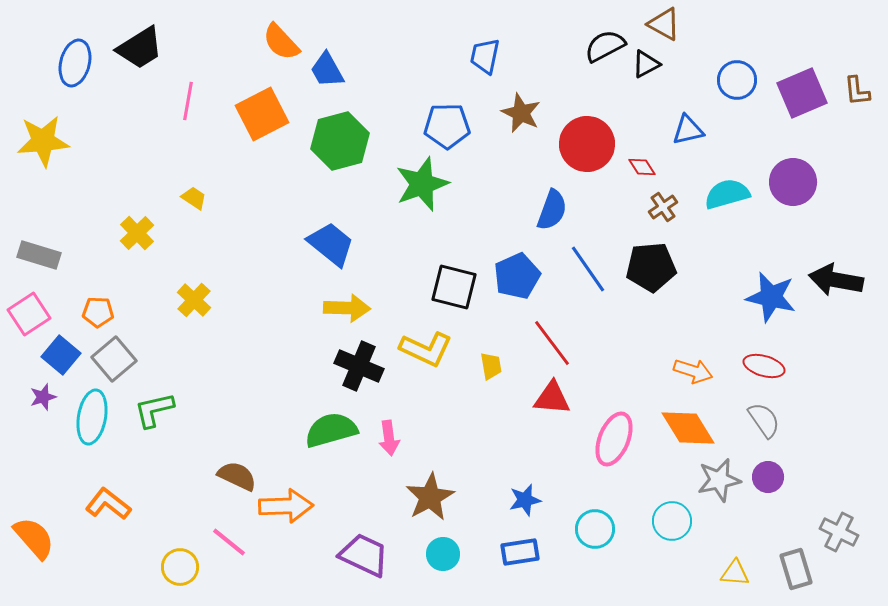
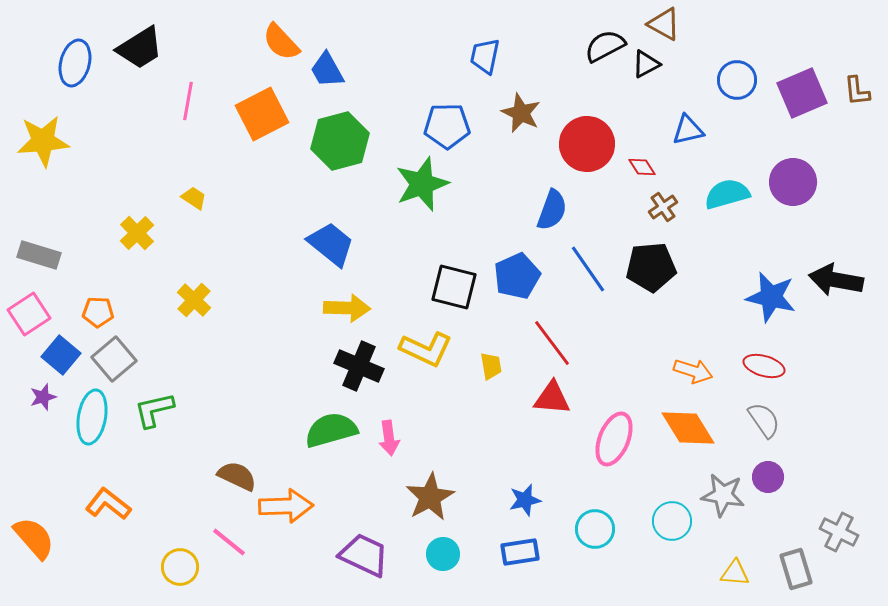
gray star at (719, 480): moved 4 px right, 15 px down; rotated 21 degrees clockwise
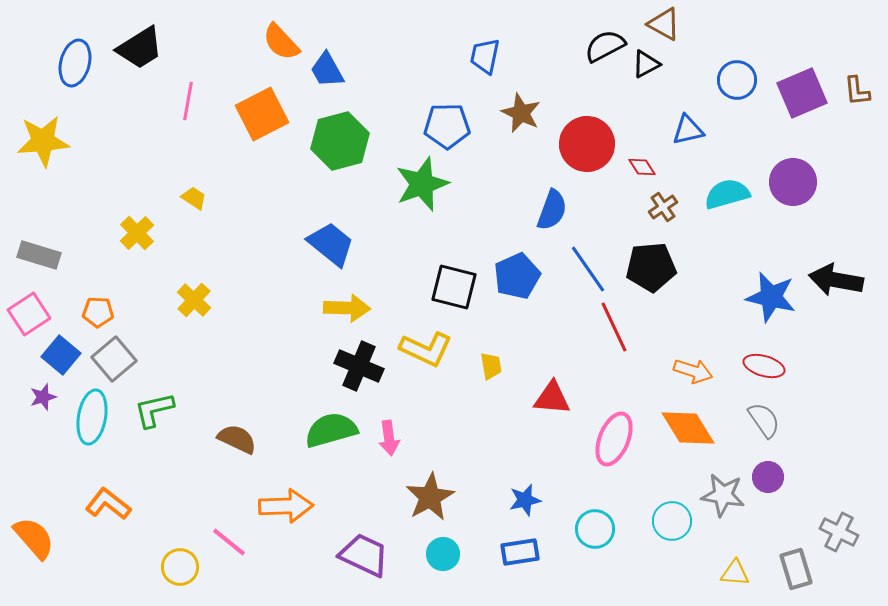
red line at (552, 343): moved 62 px right, 16 px up; rotated 12 degrees clockwise
brown semicircle at (237, 476): moved 37 px up
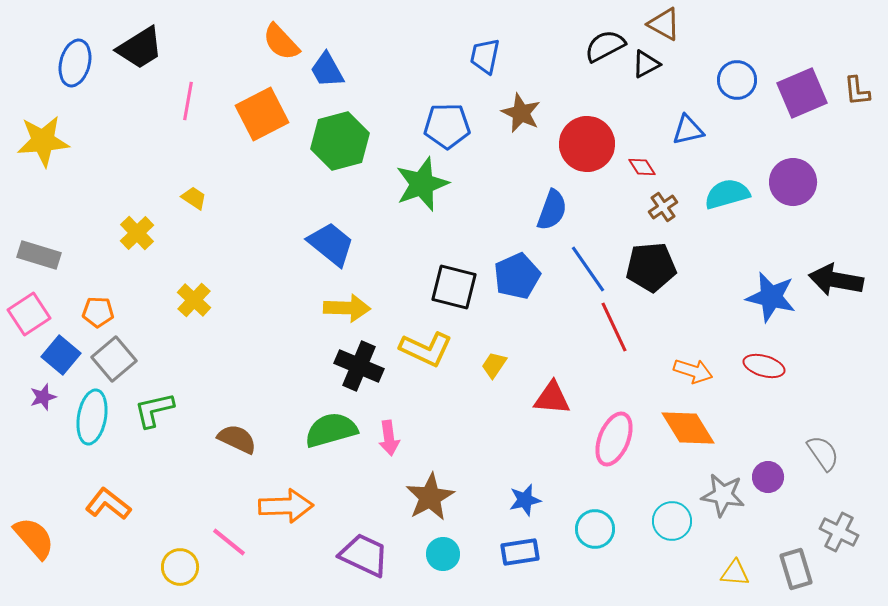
yellow trapezoid at (491, 366): moved 3 px right, 1 px up; rotated 136 degrees counterclockwise
gray semicircle at (764, 420): moved 59 px right, 33 px down
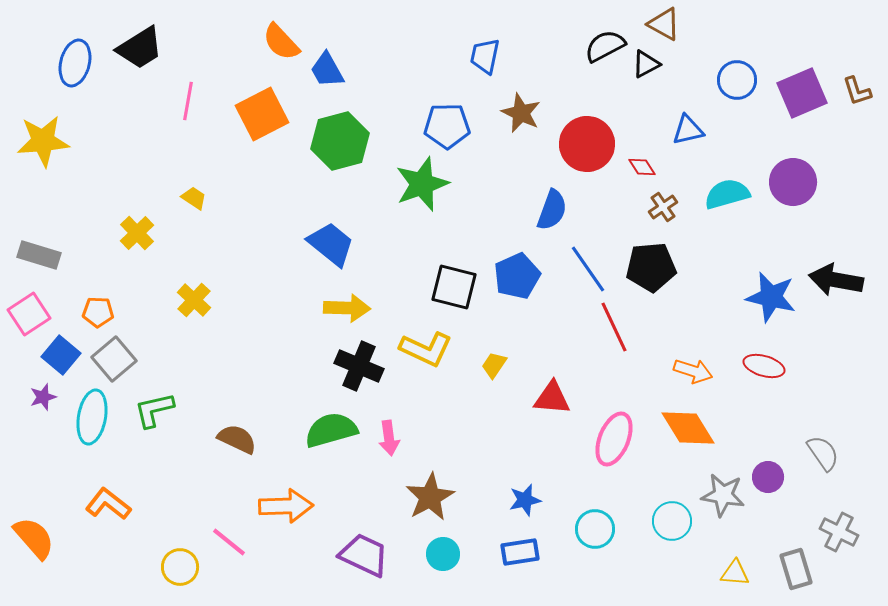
brown L-shape at (857, 91): rotated 12 degrees counterclockwise
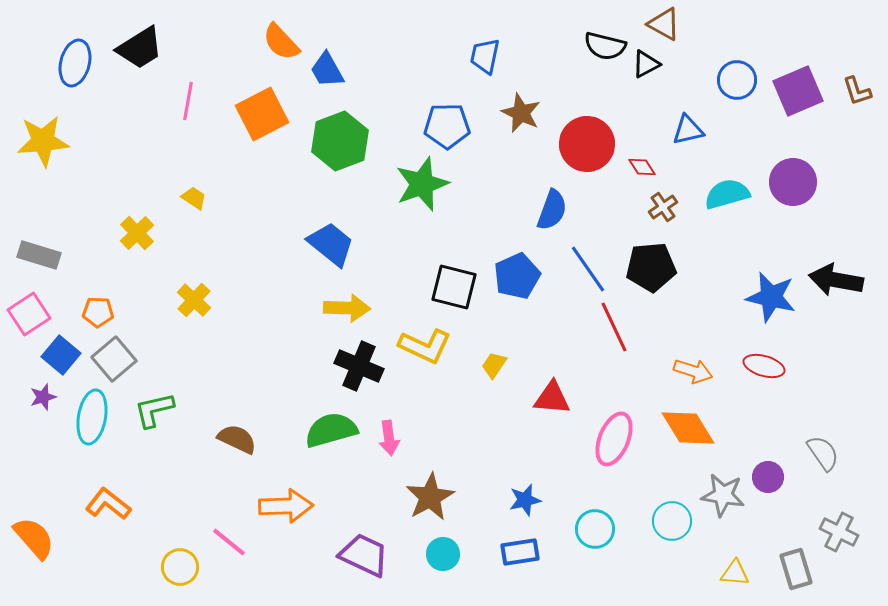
black semicircle at (605, 46): rotated 138 degrees counterclockwise
purple square at (802, 93): moved 4 px left, 2 px up
green hexagon at (340, 141): rotated 6 degrees counterclockwise
yellow L-shape at (426, 349): moved 1 px left, 3 px up
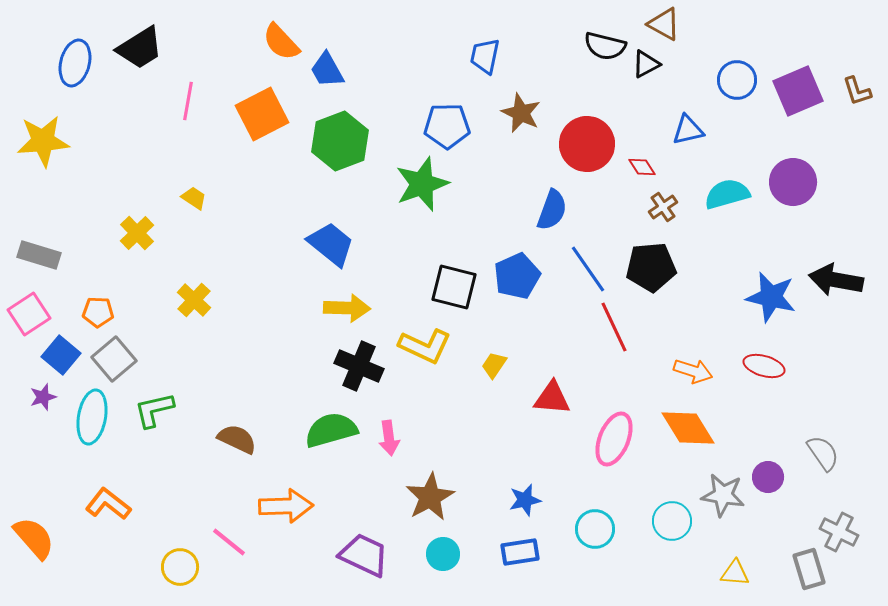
gray rectangle at (796, 569): moved 13 px right
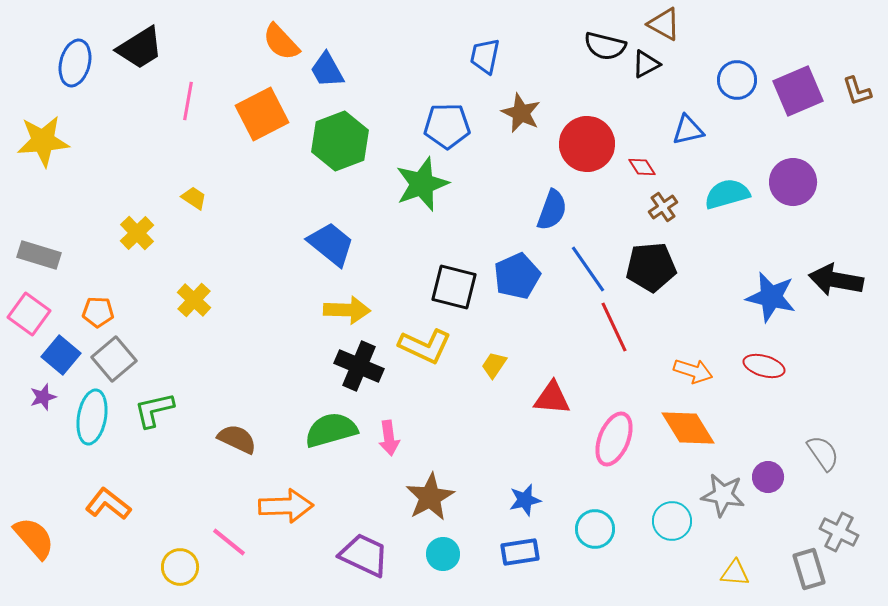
yellow arrow at (347, 308): moved 2 px down
pink square at (29, 314): rotated 21 degrees counterclockwise
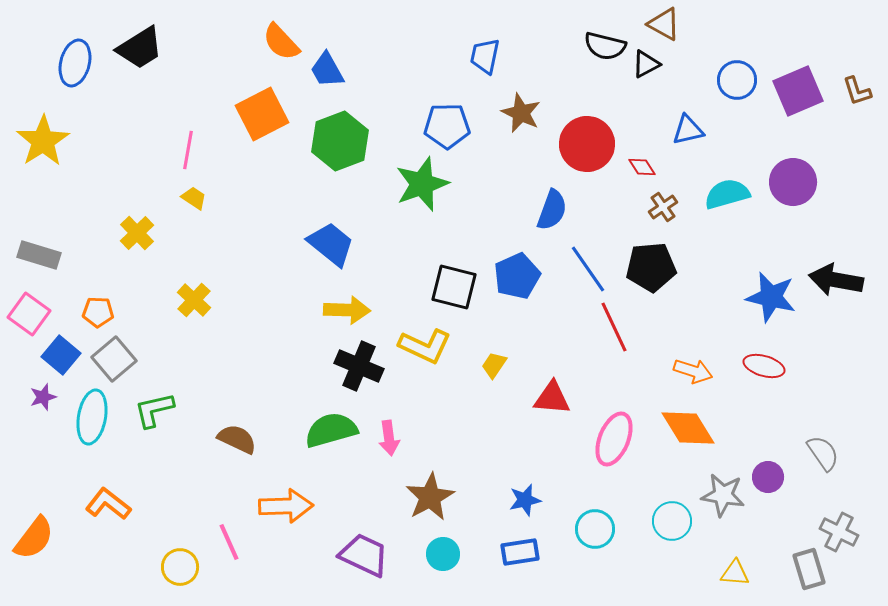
pink line at (188, 101): moved 49 px down
yellow star at (43, 141): rotated 28 degrees counterclockwise
orange semicircle at (34, 538): rotated 78 degrees clockwise
pink line at (229, 542): rotated 27 degrees clockwise
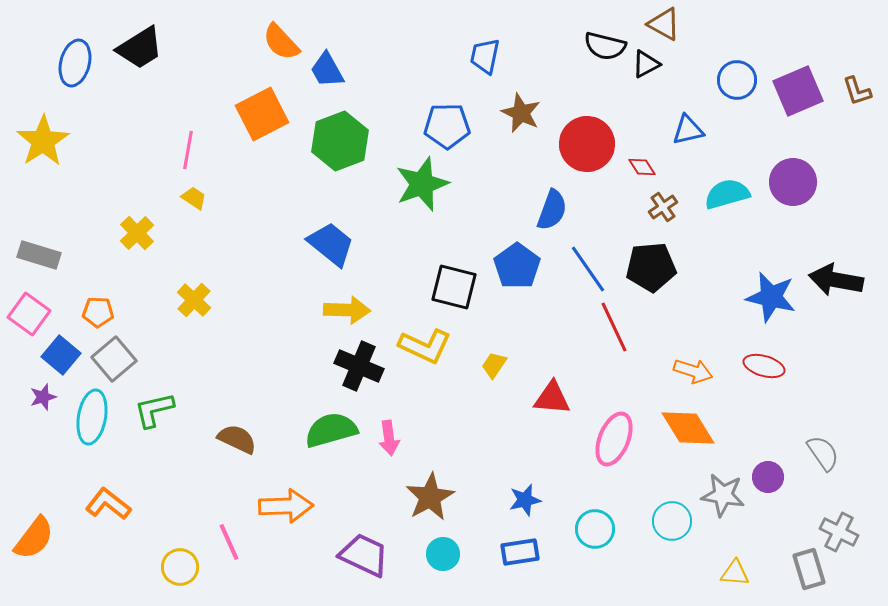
blue pentagon at (517, 276): moved 10 px up; rotated 12 degrees counterclockwise
